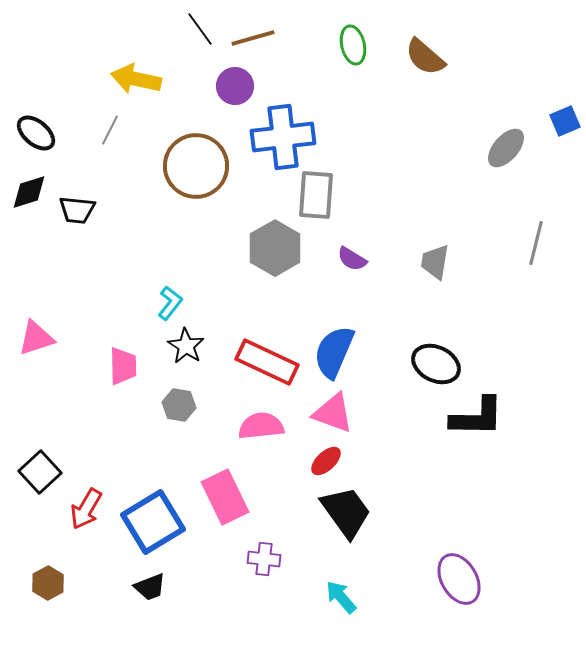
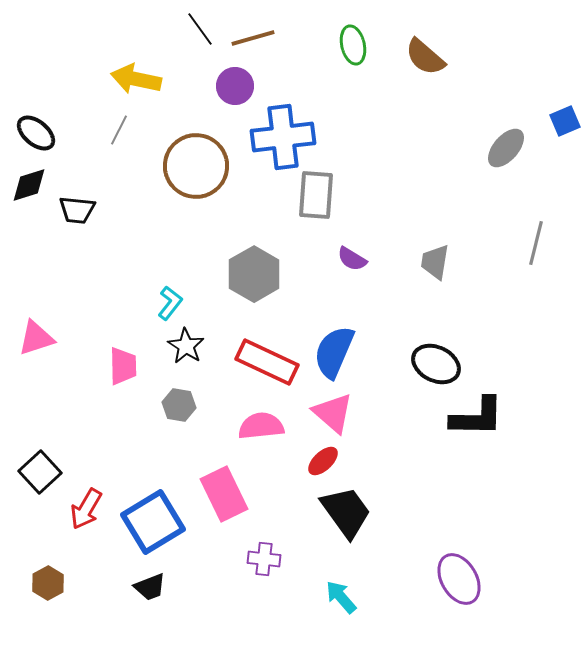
gray line at (110, 130): moved 9 px right
black diamond at (29, 192): moved 7 px up
gray hexagon at (275, 248): moved 21 px left, 26 px down
pink triangle at (333, 413): rotated 21 degrees clockwise
red ellipse at (326, 461): moved 3 px left
pink rectangle at (225, 497): moved 1 px left, 3 px up
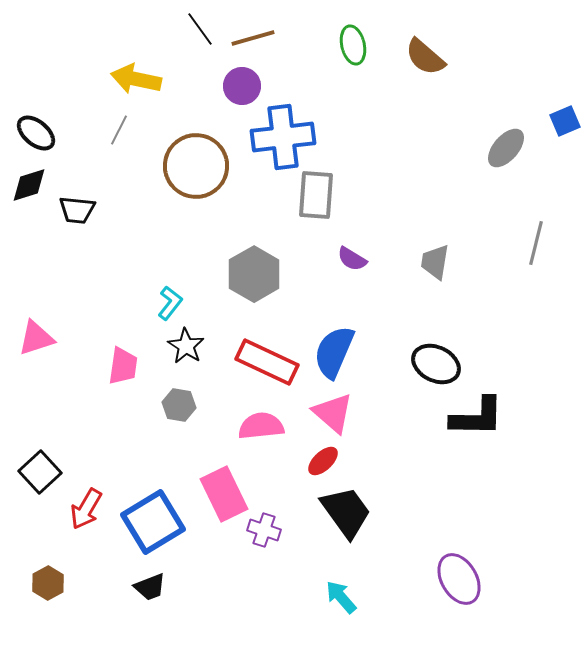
purple circle at (235, 86): moved 7 px right
pink trapezoid at (123, 366): rotated 9 degrees clockwise
purple cross at (264, 559): moved 29 px up; rotated 12 degrees clockwise
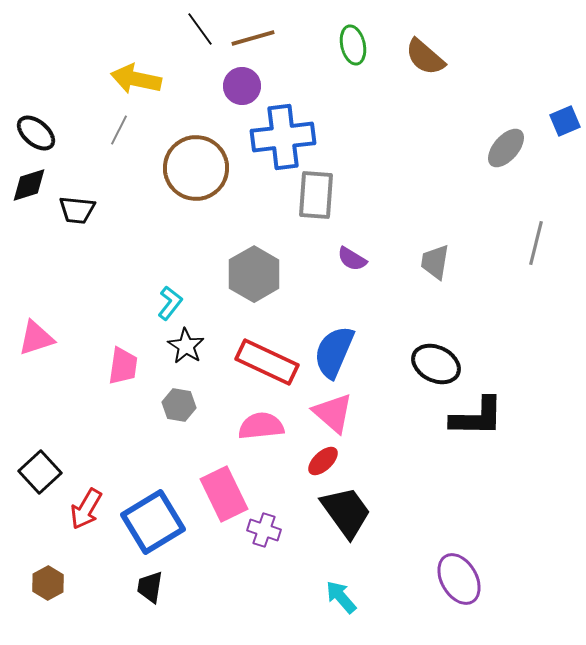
brown circle at (196, 166): moved 2 px down
black trapezoid at (150, 587): rotated 120 degrees clockwise
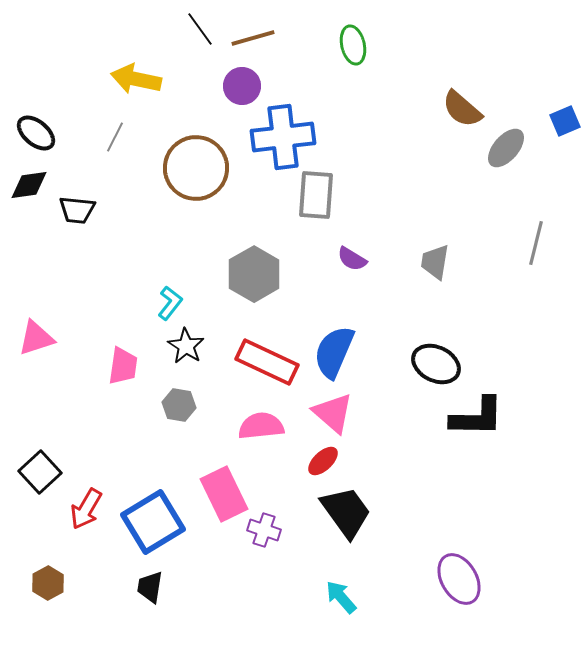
brown semicircle at (425, 57): moved 37 px right, 52 px down
gray line at (119, 130): moved 4 px left, 7 px down
black diamond at (29, 185): rotated 9 degrees clockwise
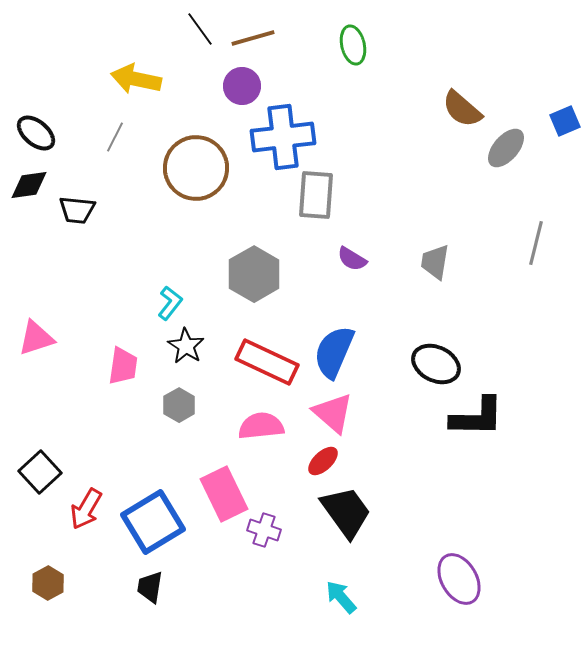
gray hexagon at (179, 405): rotated 20 degrees clockwise
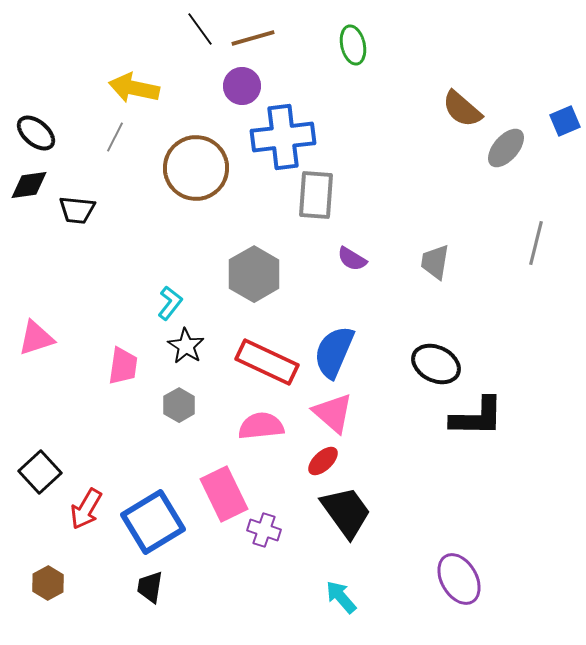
yellow arrow at (136, 79): moved 2 px left, 9 px down
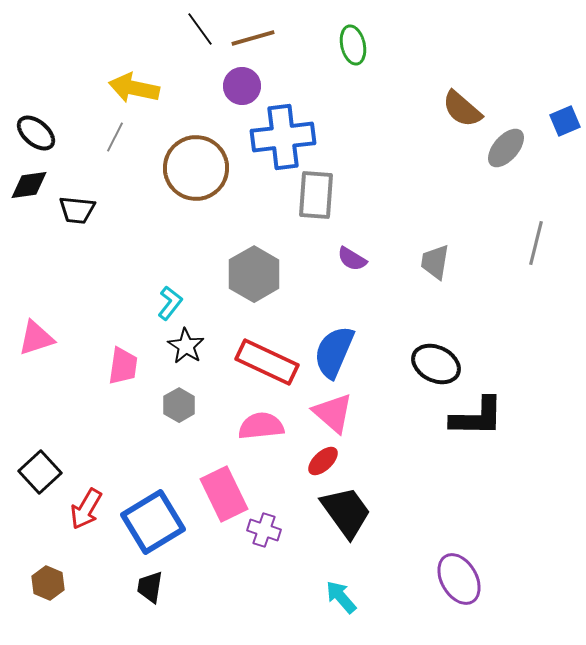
brown hexagon at (48, 583): rotated 8 degrees counterclockwise
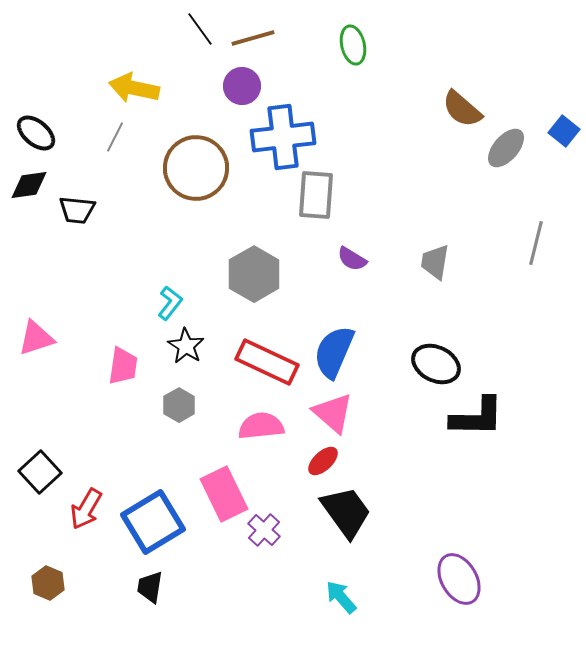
blue square at (565, 121): moved 1 px left, 10 px down; rotated 28 degrees counterclockwise
purple cross at (264, 530): rotated 24 degrees clockwise
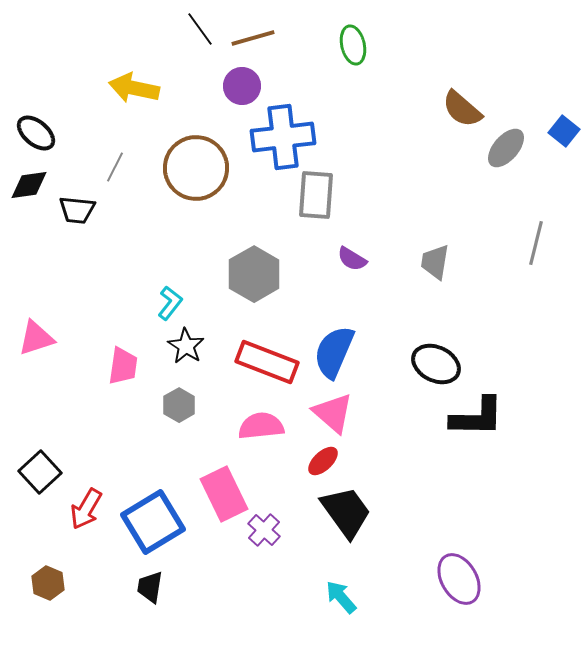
gray line at (115, 137): moved 30 px down
red rectangle at (267, 362): rotated 4 degrees counterclockwise
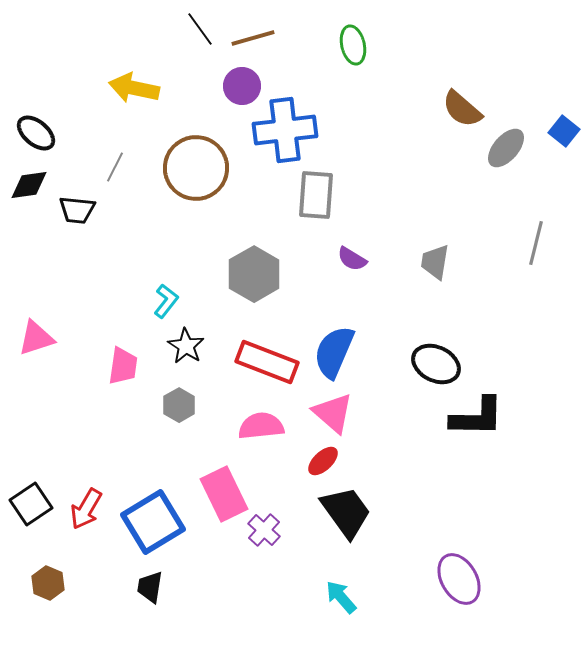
blue cross at (283, 137): moved 2 px right, 7 px up
cyan L-shape at (170, 303): moved 4 px left, 2 px up
black square at (40, 472): moved 9 px left, 32 px down; rotated 9 degrees clockwise
